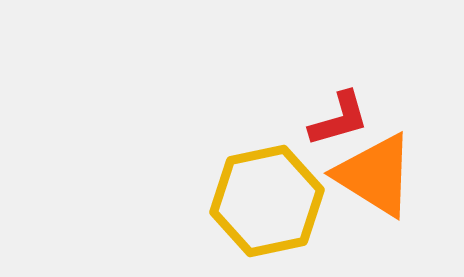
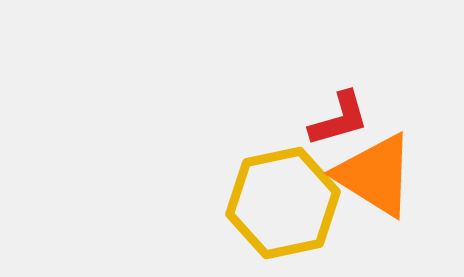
yellow hexagon: moved 16 px right, 2 px down
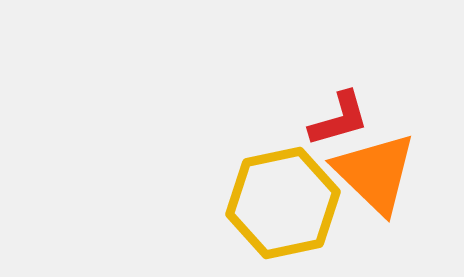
orange triangle: moved 2 px up; rotated 12 degrees clockwise
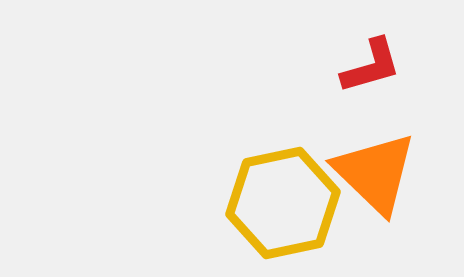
red L-shape: moved 32 px right, 53 px up
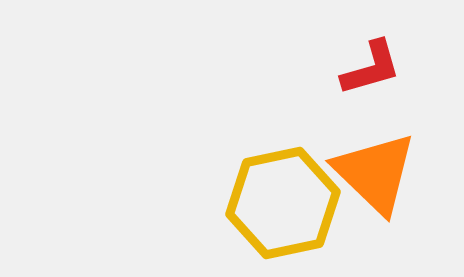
red L-shape: moved 2 px down
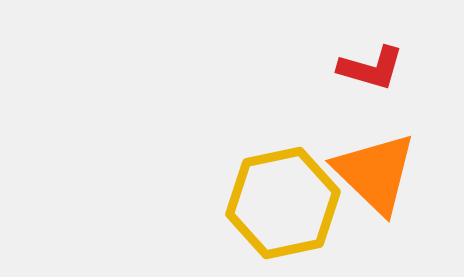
red L-shape: rotated 32 degrees clockwise
